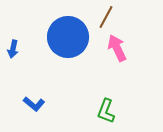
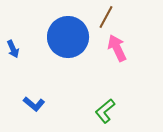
blue arrow: rotated 36 degrees counterclockwise
green L-shape: moved 1 px left; rotated 30 degrees clockwise
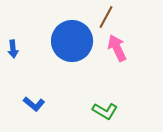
blue circle: moved 4 px right, 4 px down
blue arrow: rotated 18 degrees clockwise
green L-shape: rotated 110 degrees counterclockwise
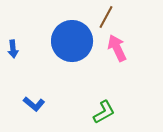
green L-shape: moved 1 px left, 1 px down; rotated 60 degrees counterclockwise
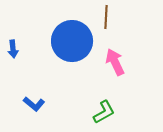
brown line: rotated 25 degrees counterclockwise
pink arrow: moved 2 px left, 14 px down
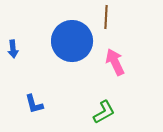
blue L-shape: rotated 35 degrees clockwise
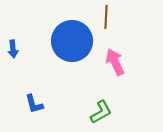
green L-shape: moved 3 px left
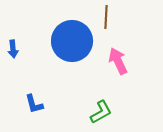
pink arrow: moved 3 px right, 1 px up
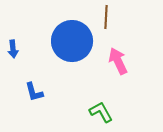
blue L-shape: moved 12 px up
green L-shape: rotated 90 degrees counterclockwise
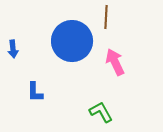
pink arrow: moved 3 px left, 1 px down
blue L-shape: moved 1 px right; rotated 15 degrees clockwise
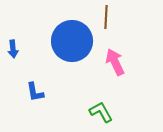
blue L-shape: rotated 10 degrees counterclockwise
